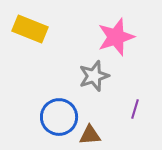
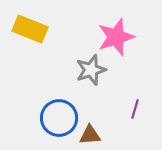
gray star: moved 3 px left, 6 px up
blue circle: moved 1 px down
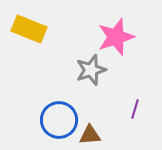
yellow rectangle: moved 1 px left
blue circle: moved 2 px down
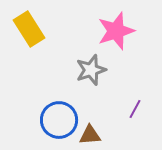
yellow rectangle: rotated 36 degrees clockwise
pink star: moved 6 px up
purple line: rotated 12 degrees clockwise
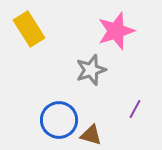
brown triangle: moved 1 px right; rotated 20 degrees clockwise
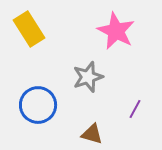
pink star: rotated 27 degrees counterclockwise
gray star: moved 3 px left, 7 px down
blue circle: moved 21 px left, 15 px up
brown triangle: moved 1 px right, 1 px up
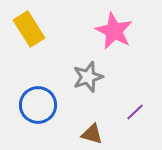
pink star: moved 2 px left
purple line: moved 3 px down; rotated 18 degrees clockwise
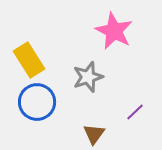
yellow rectangle: moved 31 px down
blue circle: moved 1 px left, 3 px up
brown triangle: moved 2 px right; rotated 50 degrees clockwise
